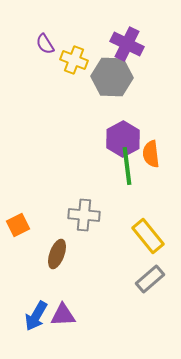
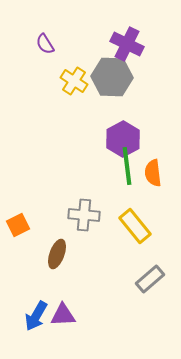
yellow cross: moved 21 px down; rotated 12 degrees clockwise
orange semicircle: moved 2 px right, 19 px down
yellow rectangle: moved 13 px left, 10 px up
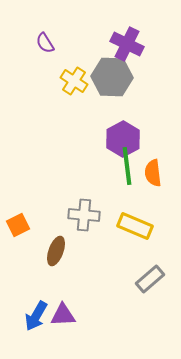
purple semicircle: moved 1 px up
yellow rectangle: rotated 28 degrees counterclockwise
brown ellipse: moved 1 px left, 3 px up
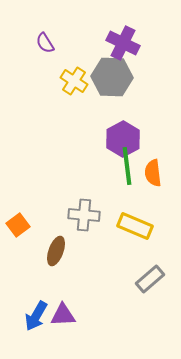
purple cross: moved 4 px left, 1 px up
orange square: rotated 10 degrees counterclockwise
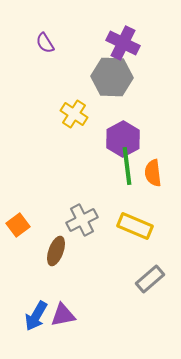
yellow cross: moved 33 px down
gray cross: moved 2 px left, 5 px down; rotated 32 degrees counterclockwise
purple triangle: rotated 8 degrees counterclockwise
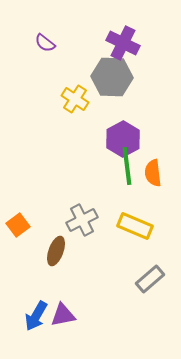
purple semicircle: rotated 20 degrees counterclockwise
yellow cross: moved 1 px right, 15 px up
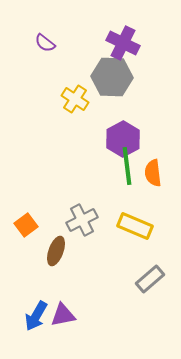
orange square: moved 8 px right
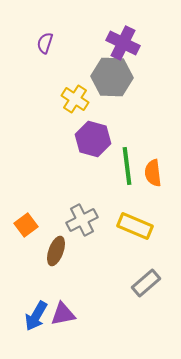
purple semicircle: rotated 70 degrees clockwise
purple hexagon: moved 30 px left; rotated 16 degrees counterclockwise
gray rectangle: moved 4 px left, 4 px down
purple triangle: moved 1 px up
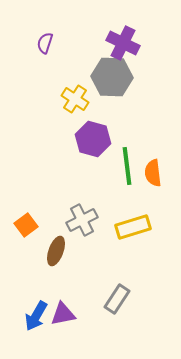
yellow rectangle: moved 2 px left, 1 px down; rotated 40 degrees counterclockwise
gray rectangle: moved 29 px left, 16 px down; rotated 16 degrees counterclockwise
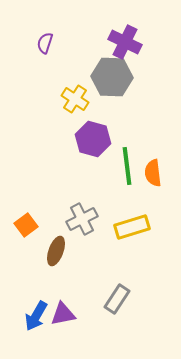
purple cross: moved 2 px right, 1 px up
gray cross: moved 1 px up
yellow rectangle: moved 1 px left
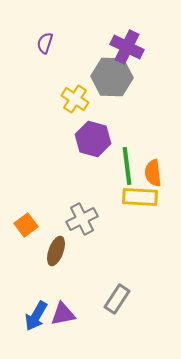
purple cross: moved 2 px right, 5 px down
yellow rectangle: moved 8 px right, 30 px up; rotated 20 degrees clockwise
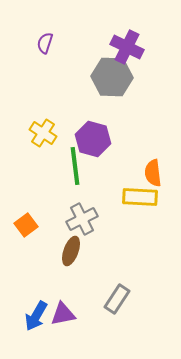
yellow cross: moved 32 px left, 34 px down
green line: moved 52 px left
brown ellipse: moved 15 px right
